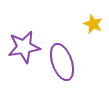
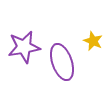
yellow star: moved 17 px down
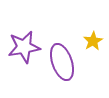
yellow star: rotated 18 degrees clockwise
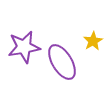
purple ellipse: rotated 12 degrees counterclockwise
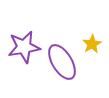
yellow star: moved 1 px left, 3 px down
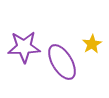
purple star: rotated 8 degrees clockwise
